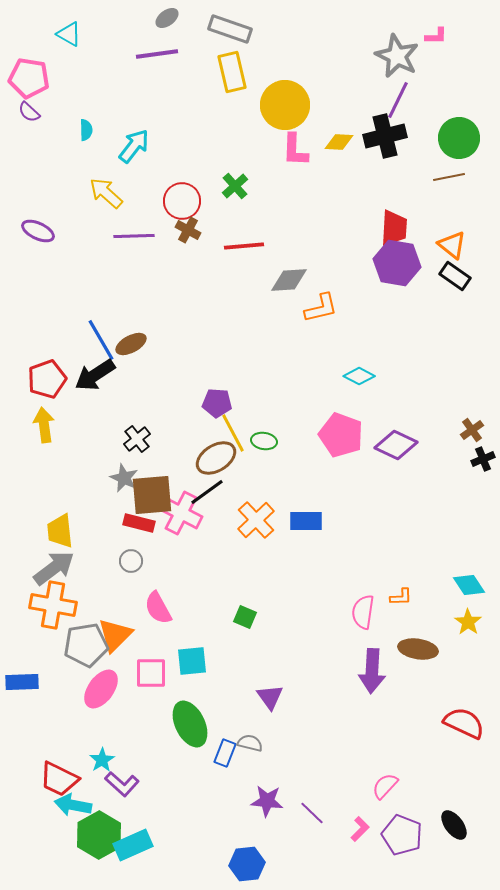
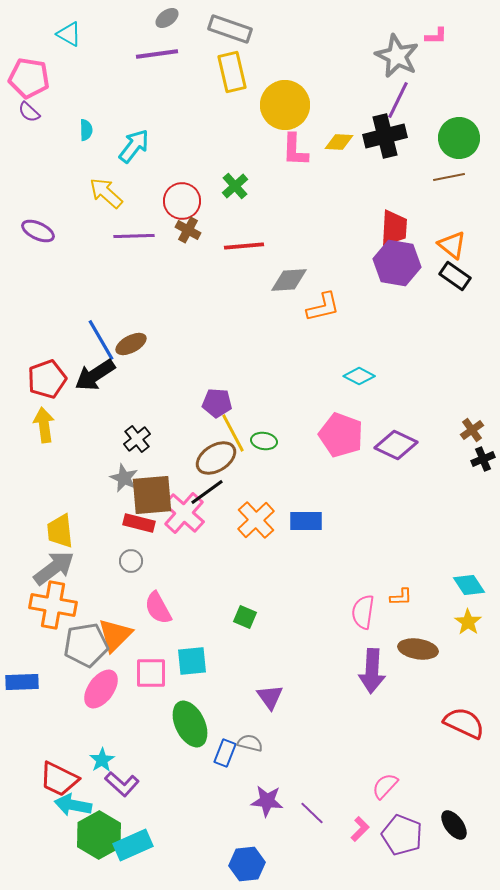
orange L-shape at (321, 308): moved 2 px right, 1 px up
pink cross at (181, 513): moved 3 px right; rotated 15 degrees clockwise
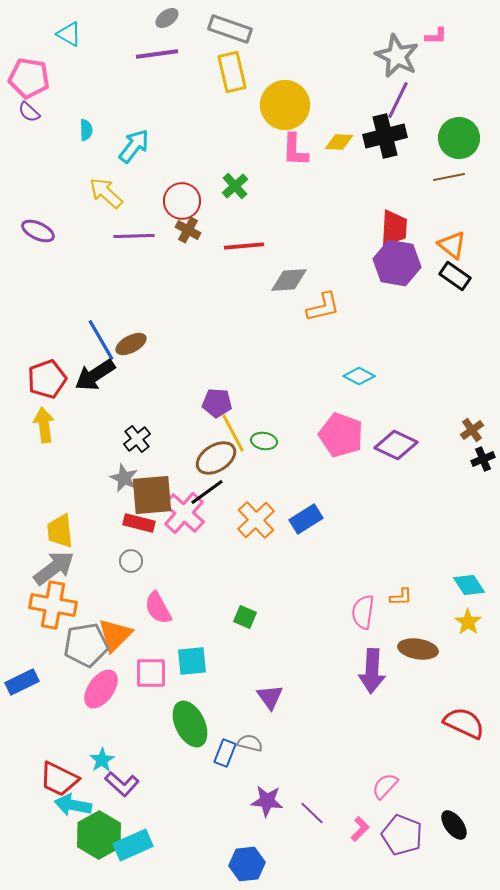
blue rectangle at (306, 521): moved 2 px up; rotated 32 degrees counterclockwise
blue rectangle at (22, 682): rotated 24 degrees counterclockwise
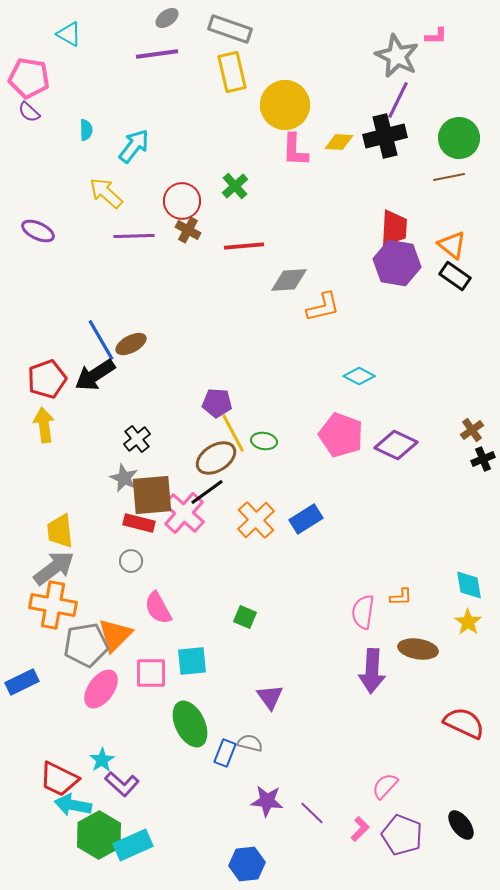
cyan diamond at (469, 585): rotated 24 degrees clockwise
black ellipse at (454, 825): moved 7 px right
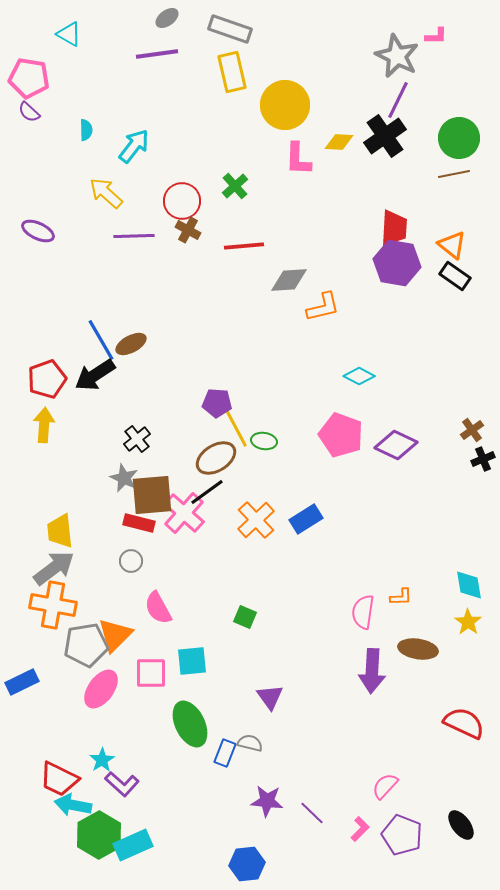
black cross at (385, 136): rotated 21 degrees counterclockwise
pink L-shape at (295, 150): moved 3 px right, 9 px down
brown line at (449, 177): moved 5 px right, 3 px up
yellow arrow at (44, 425): rotated 12 degrees clockwise
yellow line at (233, 433): moved 3 px right, 5 px up
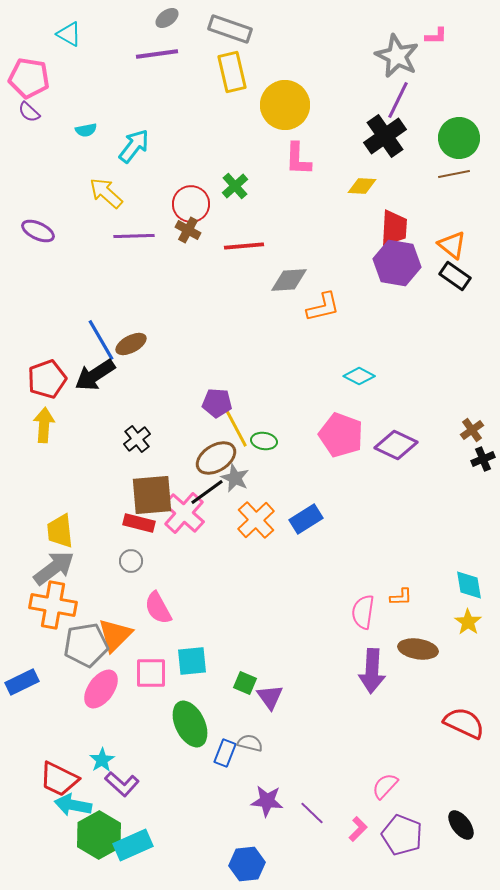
cyan semicircle at (86, 130): rotated 80 degrees clockwise
yellow diamond at (339, 142): moved 23 px right, 44 px down
red circle at (182, 201): moved 9 px right, 3 px down
gray star at (124, 478): moved 111 px right
green square at (245, 617): moved 66 px down
pink L-shape at (360, 829): moved 2 px left
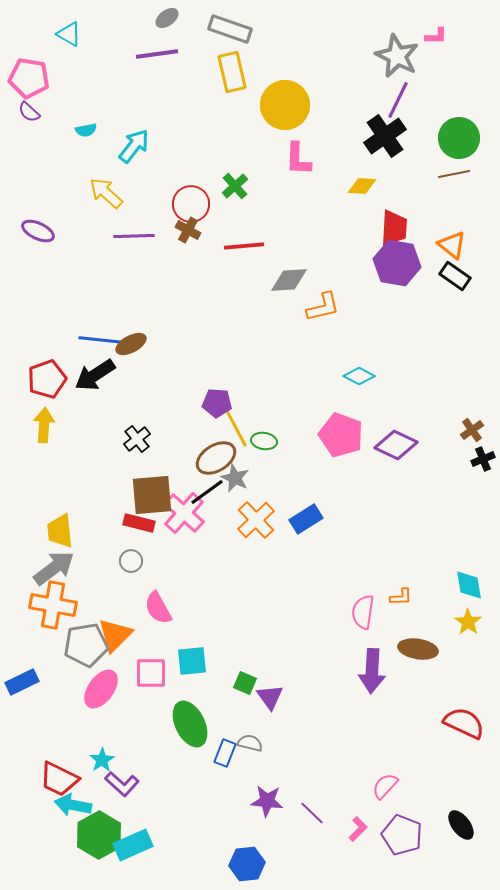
blue line at (101, 340): rotated 54 degrees counterclockwise
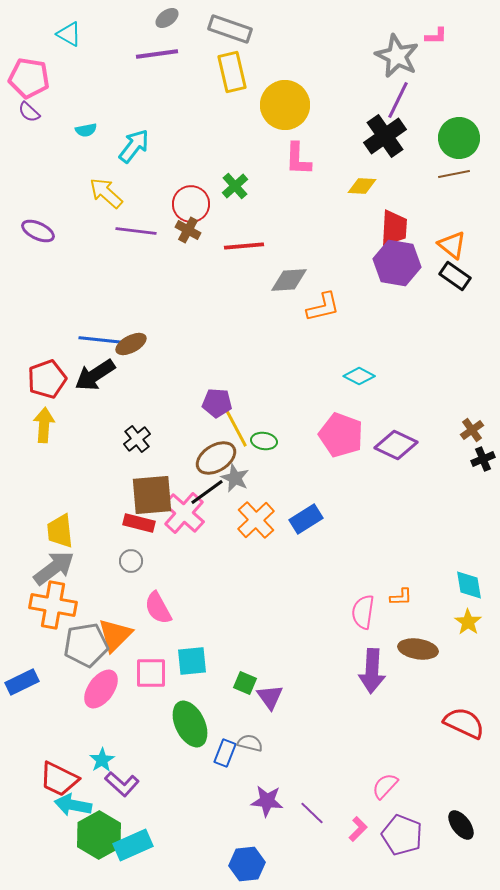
purple line at (134, 236): moved 2 px right, 5 px up; rotated 9 degrees clockwise
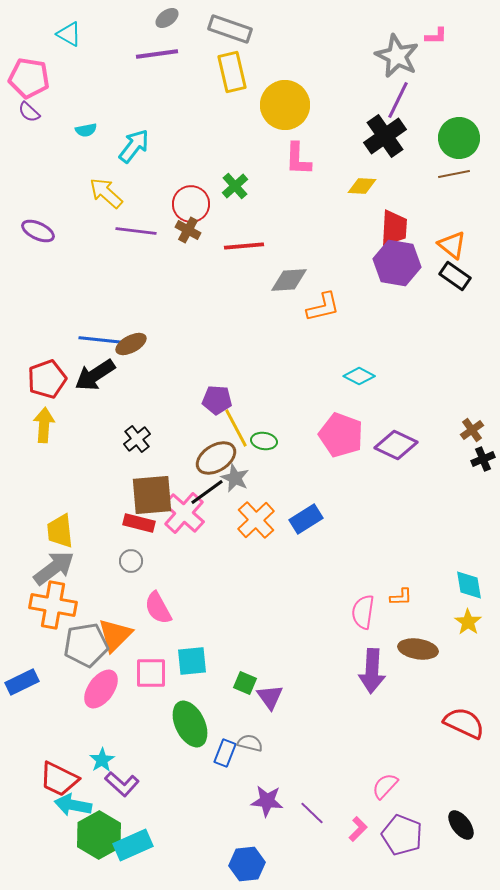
purple pentagon at (217, 403): moved 3 px up
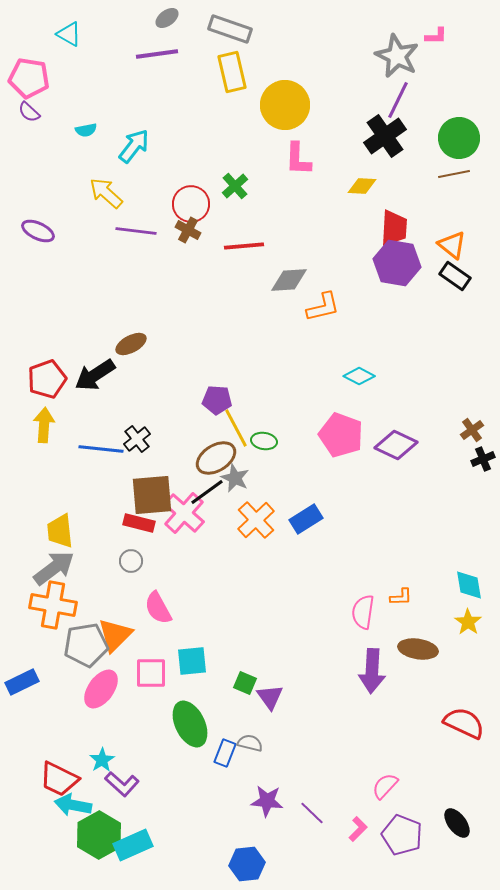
blue line at (101, 340): moved 109 px down
black ellipse at (461, 825): moved 4 px left, 2 px up
